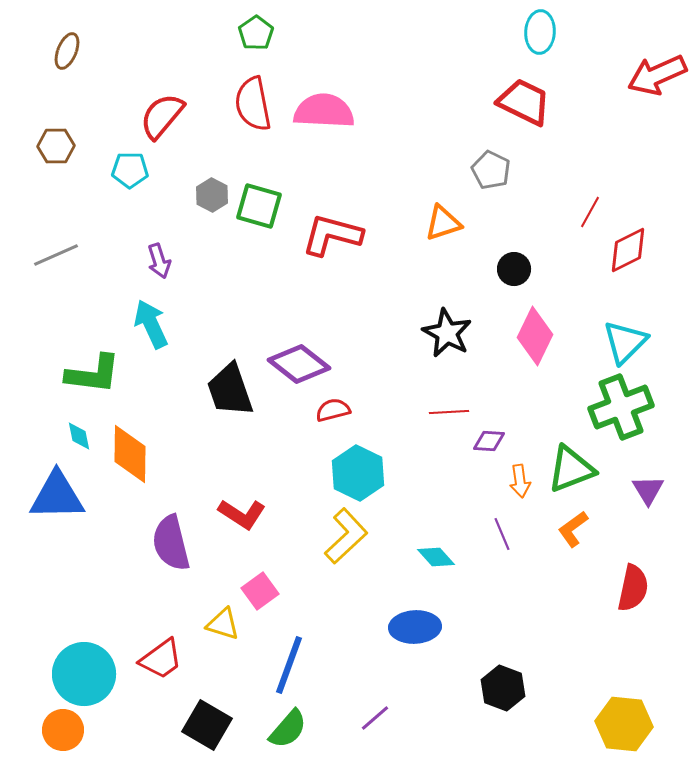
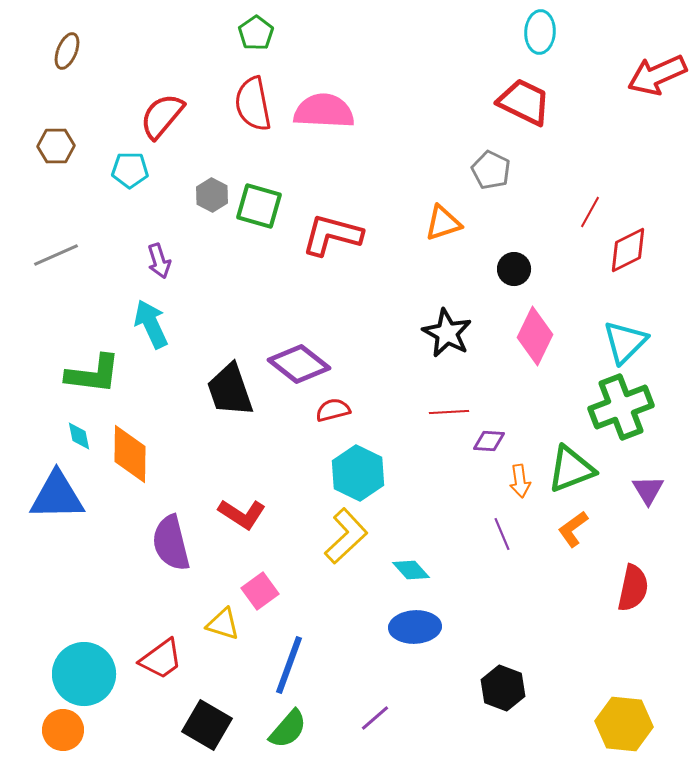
cyan diamond at (436, 557): moved 25 px left, 13 px down
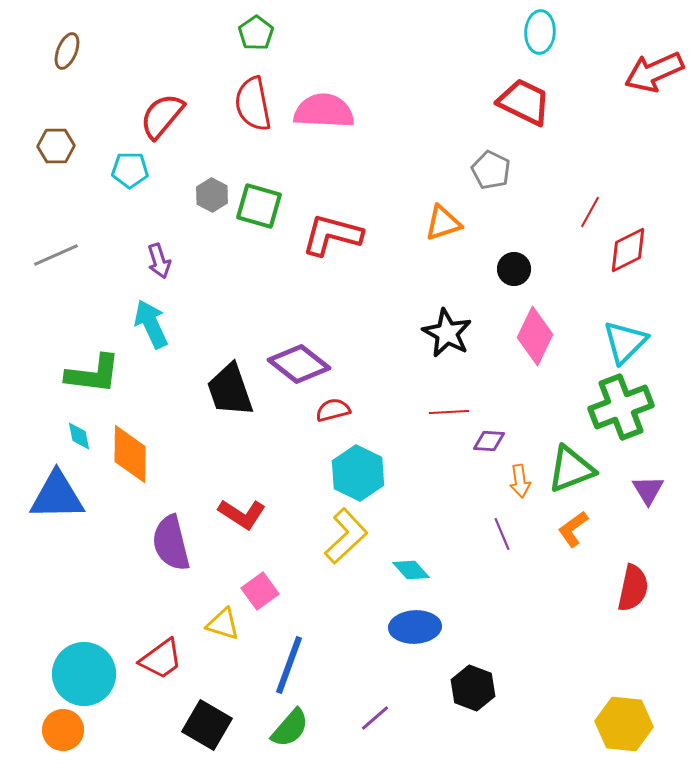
red arrow at (657, 75): moved 3 px left, 3 px up
black hexagon at (503, 688): moved 30 px left
green semicircle at (288, 729): moved 2 px right, 1 px up
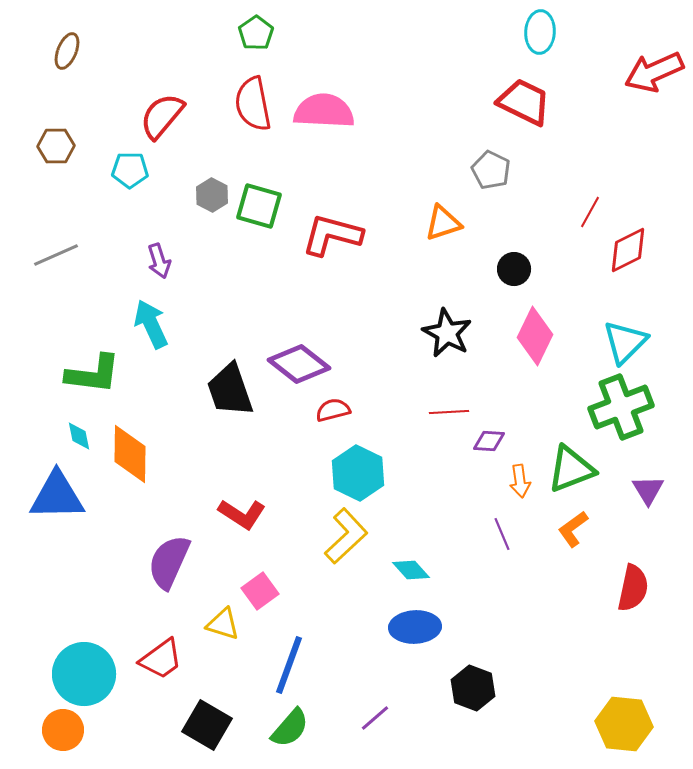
purple semicircle at (171, 543): moved 2 px left, 19 px down; rotated 38 degrees clockwise
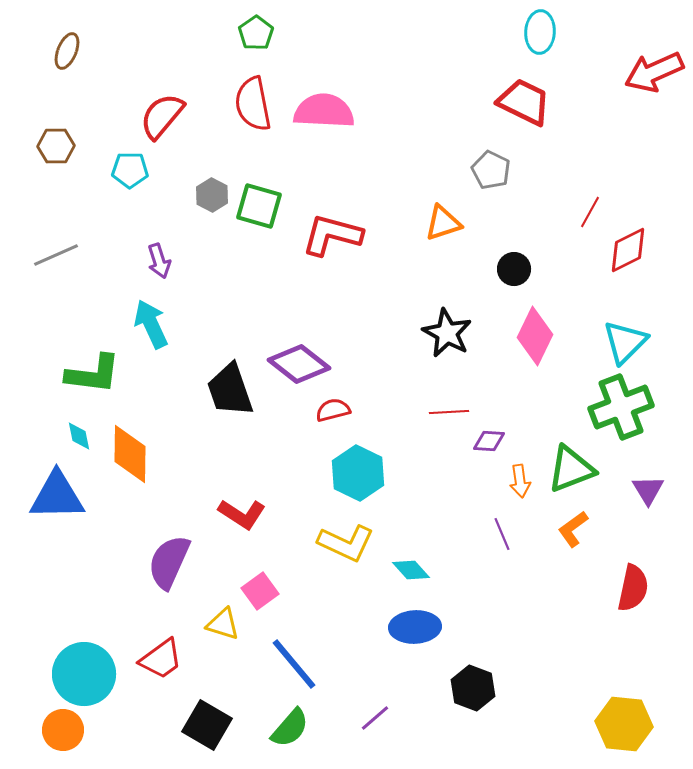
yellow L-shape at (346, 536): moved 7 px down; rotated 68 degrees clockwise
blue line at (289, 665): moved 5 px right, 1 px up; rotated 60 degrees counterclockwise
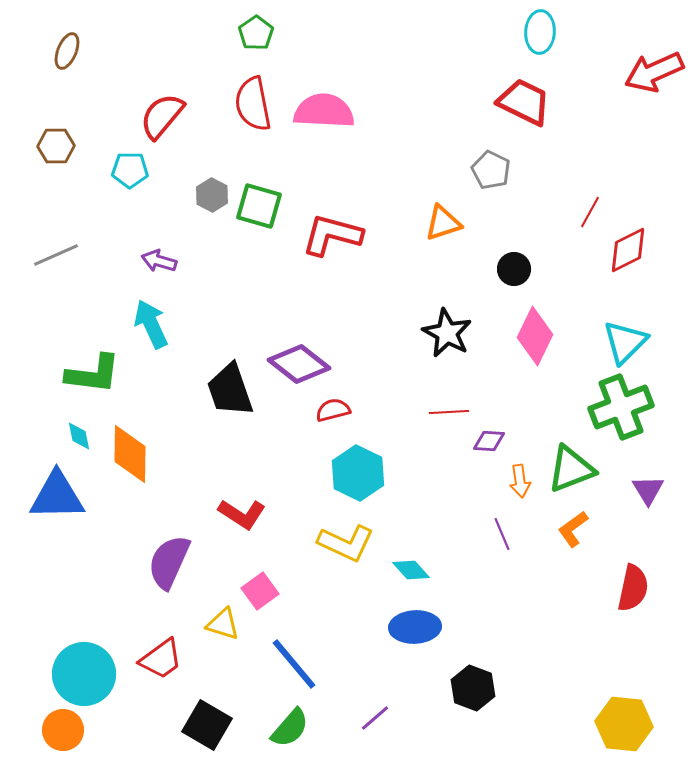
purple arrow at (159, 261): rotated 124 degrees clockwise
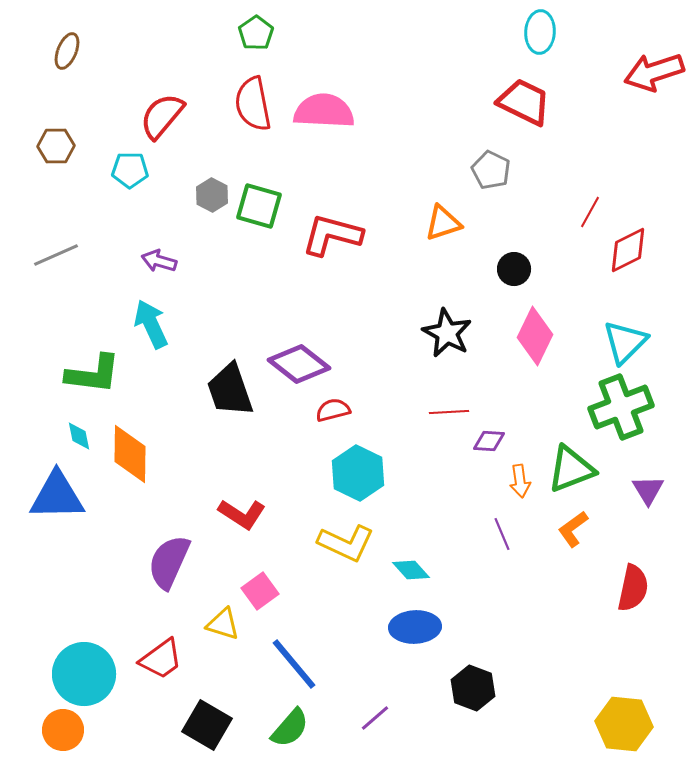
red arrow at (654, 72): rotated 6 degrees clockwise
